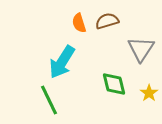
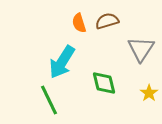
green diamond: moved 10 px left, 1 px up
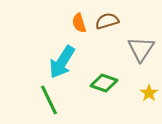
green diamond: rotated 56 degrees counterclockwise
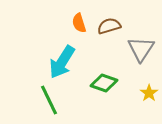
brown semicircle: moved 2 px right, 5 px down
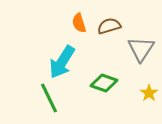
green line: moved 2 px up
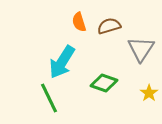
orange semicircle: moved 1 px up
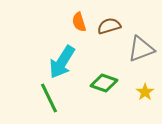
gray triangle: rotated 36 degrees clockwise
yellow star: moved 4 px left, 1 px up
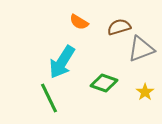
orange semicircle: rotated 42 degrees counterclockwise
brown semicircle: moved 10 px right, 1 px down
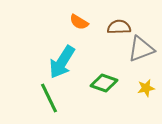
brown semicircle: rotated 15 degrees clockwise
yellow star: moved 1 px right, 4 px up; rotated 24 degrees clockwise
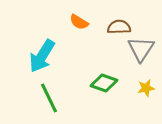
gray triangle: rotated 36 degrees counterclockwise
cyan arrow: moved 20 px left, 6 px up
